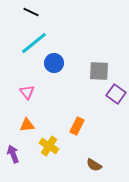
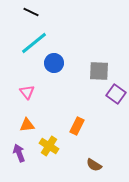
purple arrow: moved 6 px right, 1 px up
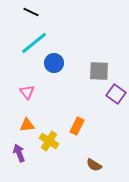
yellow cross: moved 5 px up
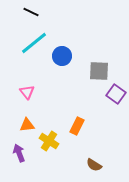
blue circle: moved 8 px right, 7 px up
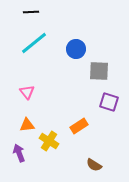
black line: rotated 28 degrees counterclockwise
blue circle: moved 14 px right, 7 px up
purple square: moved 7 px left, 8 px down; rotated 18 degrees counterclockwise
orange rectangle: moved 2 px right; rotated 30 degrees clockwise
